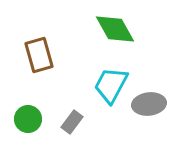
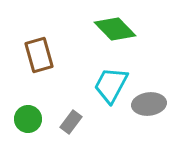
green diamond: rotated 15 degrees counterclockwise
gray rectangle: moved 1 px left
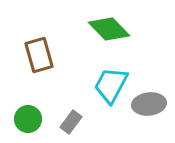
green diamond: moved 6 px left
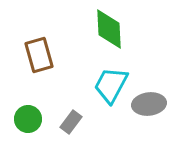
green diamond: rotated 42 degrees clockwise
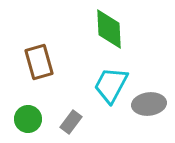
brown rectangle: moved 7 px down
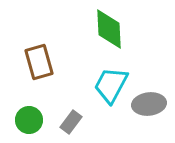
green circle: moved 1 px right, 1 px down
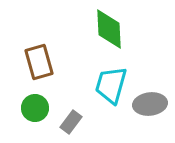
cyan trapezoid: rotated 12 degrees counterclockwise
gray ellipse: moved 1 px right
green circle: moved 6 px right, 12 px up
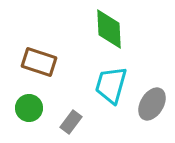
brown rectangle: rotated 56 degrees counterclockwise
gray ellipse: moved 2 px right; rotated 52 degrees counterclockwise
green circle: moved 6 px left
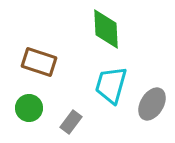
green diamond: moved 3 px left
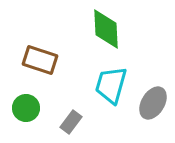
brown rectangle: moved 1 px right, 2 px up
gray ellipse: moved 1 px right, 1 px up
green circle: moved 3 px left
